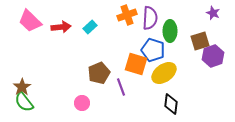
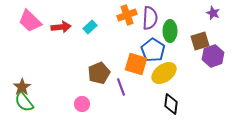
blue pentagon: rotated 15 degrees clockwise
pink circle: moved 1 px down
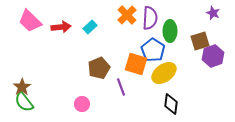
orange cross: rotated 24 degrees counterclockwise
brown pentagon: moved 5 px up
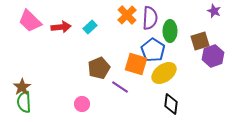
purple star: moved 1 px right, 2 px up
purple line: moved 1 px left; rotated 36 degrees counterclockwise
green semicircle: rotated 35 degrees clockwise
